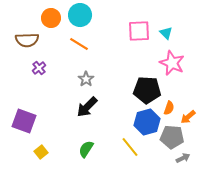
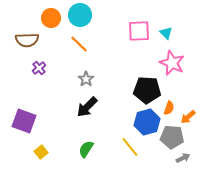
orange line: rotated 12 degrees clockwise
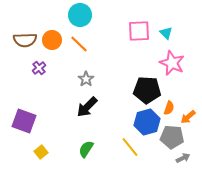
orange circle: moved 1 px right, 22 px down
brown semicircle: moved 2 px left
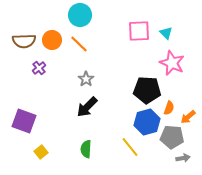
brown semicircle: moved 1 px left, 1 px down
green semicircle: rotated 30 degrees counterclockwise
gray arrow: rotated 16 degrees clockwise
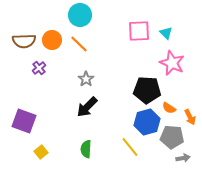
orange semicircle: rotated 104 degrees clockwise
orange arrow: moved 2 px right; rotated 77 degrees counterclockwise
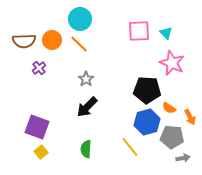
cyan circle: moved 4 px down
purple square: moved 13 px right, 6 px down
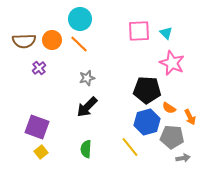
gray star: moved 1 px right, 1 px up; rotated 21 degrees clockwise
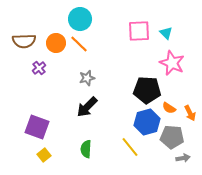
orange circle: moved 4 px right, 3 px down
orange arrow: moved 4 px up
yellow square: moved 3 px right, 3 px down
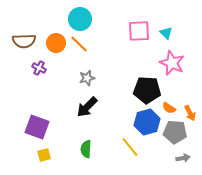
purple cross: rotated 24 degrees counterclockwise
gray pentagon: moved 3 px right, 5 px up
yellow square: rotated 24 degrees clockwise
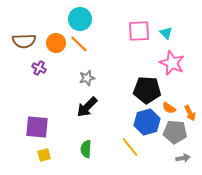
purple square: rotated 15 degrees counterclockwise
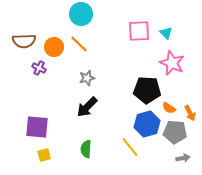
cyan circle: moved 1 px right, 5 px up
orange circle: moved 2 px left, 4 px down
blue hexagon: moved 2 px down
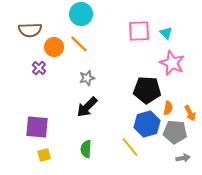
brown semicircle: moved 6 px right, 11 px up
purple cross: rotated 16 degrees clockwise
orange semicircle: moved 1 px left; rotated 112 degrees counterclockwise
